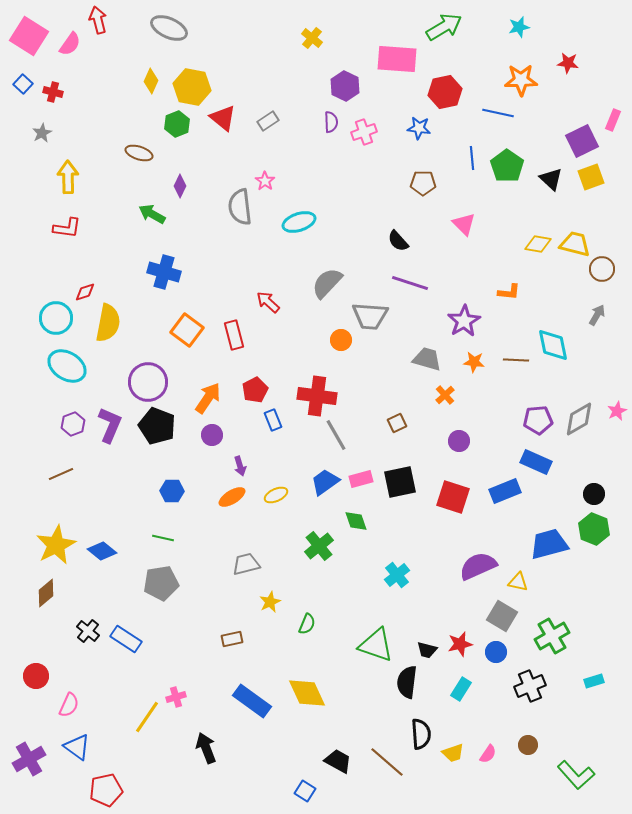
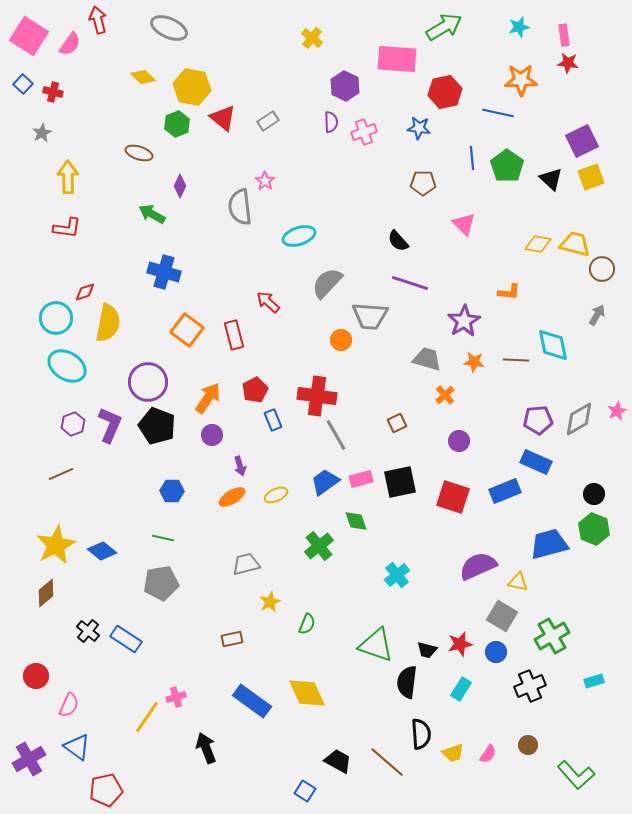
yellow diamond at (151, 81): moved 8 px left, 4 px up; rotated 70 degrees counterclockwise
pink rectangle at (613, 120): moved 49 px left, 85 px up; rotated 30 degrees counterclockwise
cyan ellipse at (299, 222): moved 14 px down
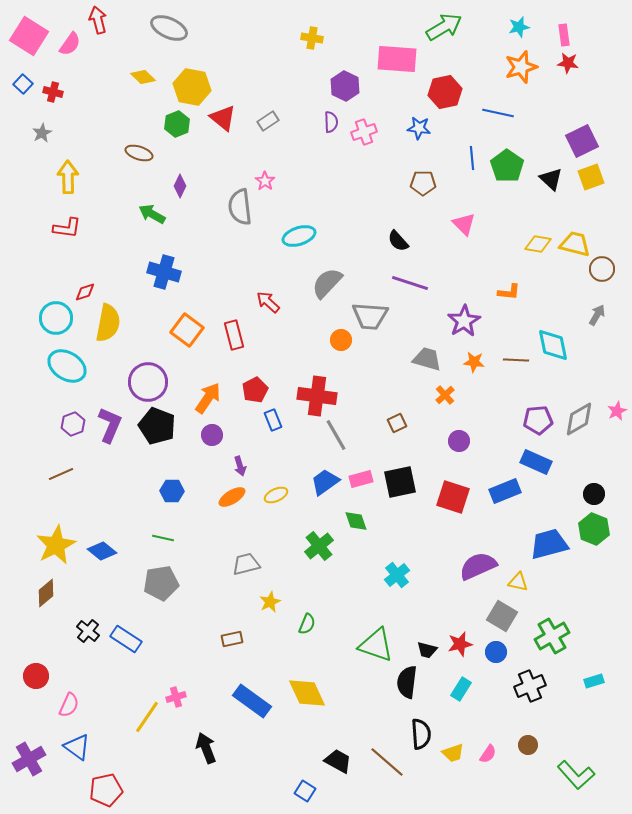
yellow cross at (312, 38): rotated 30 degrees counterclockwise
orange star at (521, 80): moved 13 px up; rotated 16 degrees counterclockwise
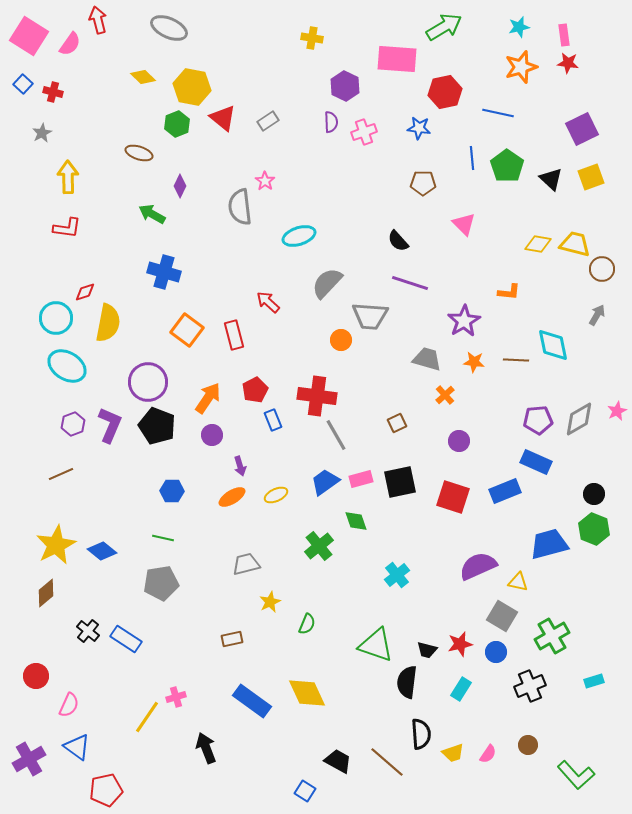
purple square at (582, 141): moved 12 px up
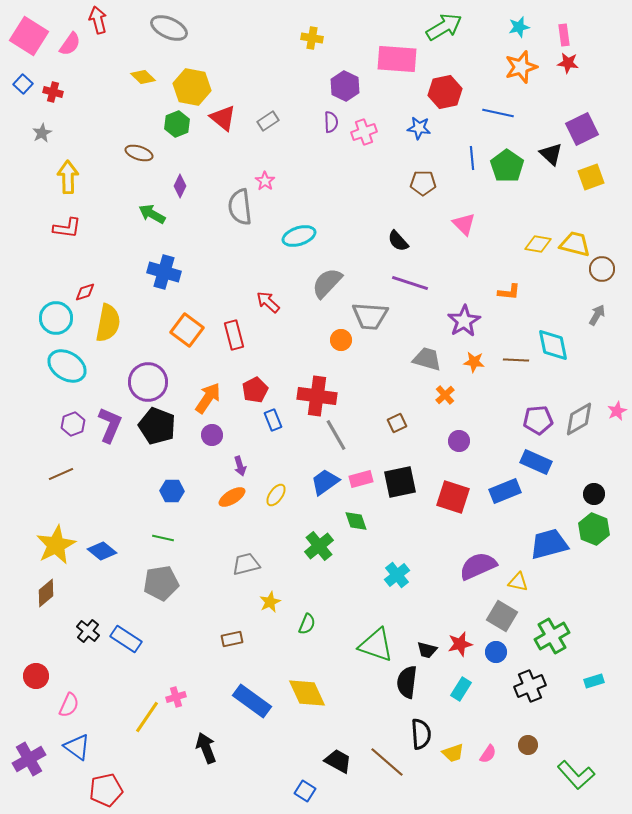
black triangle at (551, 179): moved 25 px up
yellow ellipse at (276, 495): rotated 30 degrees counterclockwise
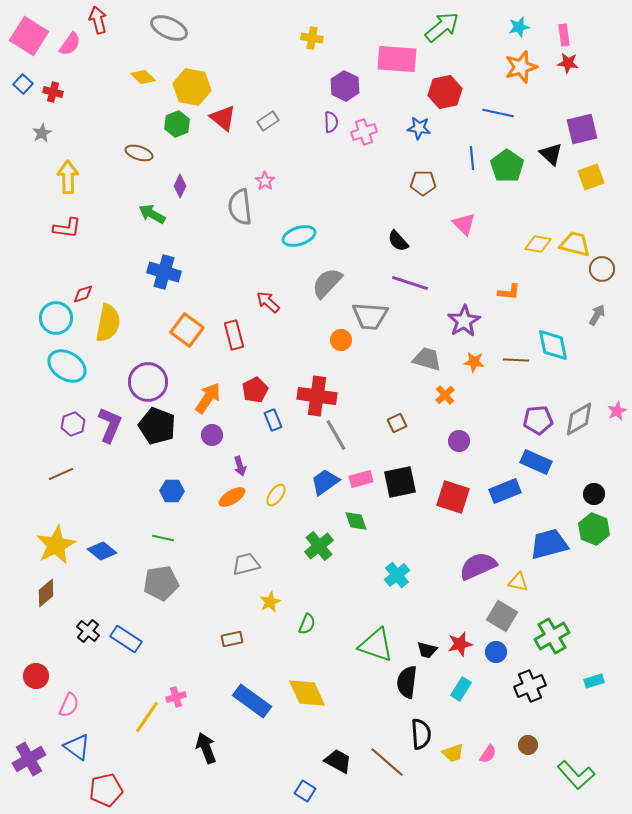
green arrow at (444, 27): moved 2 px left; rotated 9 degrees counterclockwise
purple square at (582, 129): rotated 12 degrees clockwise
red diamond at (85, 292): moved 2 px left, 2 px down
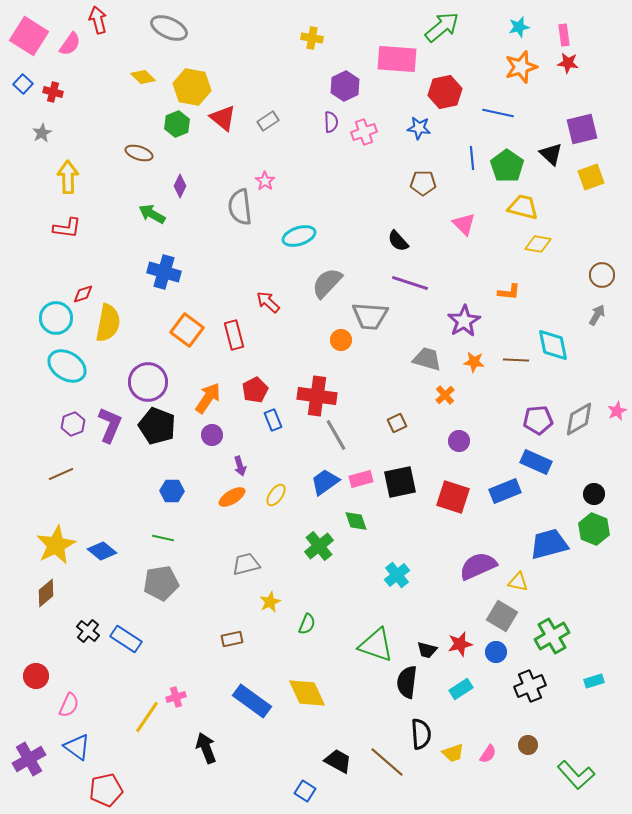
purple hexagon at (345, 86): rotated 8 degrees clockwise
yellow trapezoid at (575, 244): moved 52 px left, 37 px up
brown circle at (602, 269): moved 6 px down
cyan rectangle at (461, 689): rotated 25 degrees clockwise
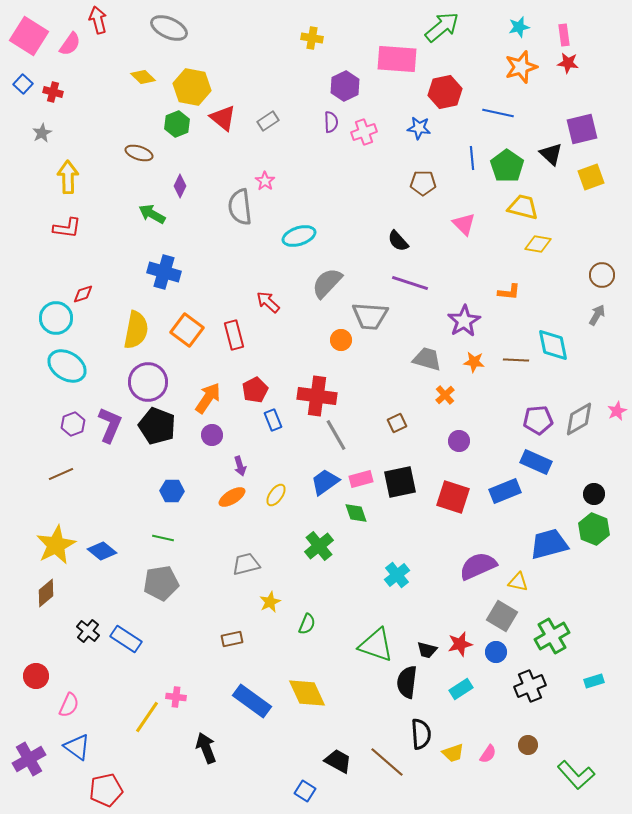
yellow semicircle at (108, 323): moved 28 px right, 7 px down
green diamond at (356, 521): moved 8 px up
pink cross at (176, 697): rotated 24 degrees clockwise
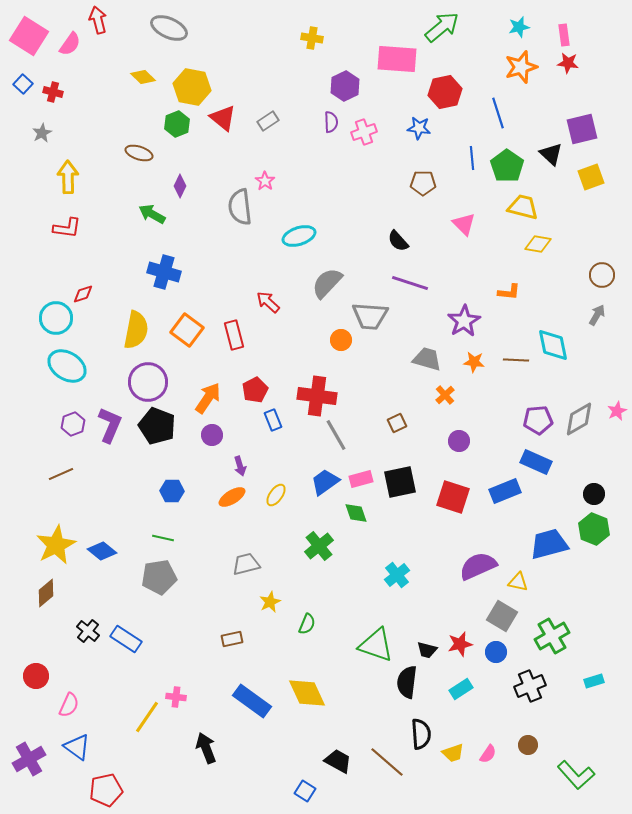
blue line at (498, 113): rotated 60 degrees clockwise
gray pentagon at (161, 583): moved 2 px left, 6 px up
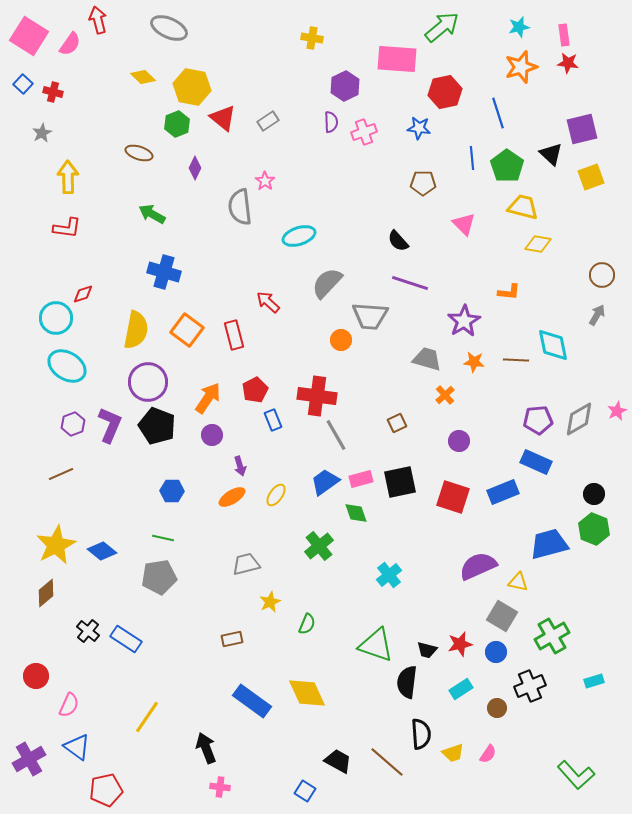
purple diamond at (180, 186): moved 15 px right, 18 px up
blue rectangle at (505, 491): moved 2 px left, 1 px down
cyan cross at (397, 575): moved 8 px left
pink cross at (176, 697): moved 44 px right, 90 px down
brown circle at (528, 745): moved 31 px left, 37 px up
